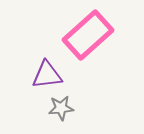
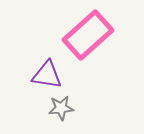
purple triangle: rotated 16 degrees clockwise
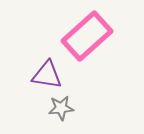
pink rectangle: moved 1 px left, 1 px down
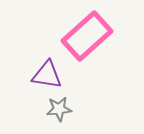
gray star: moved 2 px left, 1 px down
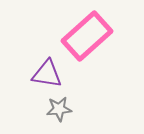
purple triangle: moved 1 px up
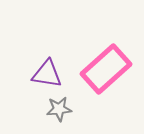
pink rectangle: moved 19 px right, 33 px down
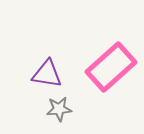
pink rectangle: moved 5 px right, 2 px up
